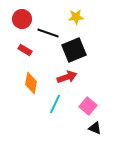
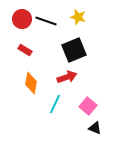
yellow star: moved 2 px right; rotated 21 degrees clockwise
black line: moved 2 px left, 12 px up
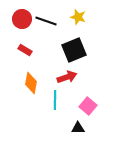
cyan line: moved 4 px up; rotated 24 degrees counterclockwise
black triangle: moved 17 px left; rotated 24 degrees counterclockwise
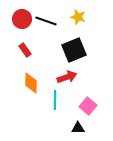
red rectangle: rotated 24 degrees clockwise
orange diamond: rotated 10 degrees counterclockwise
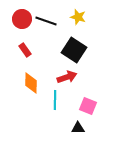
black square: rotated 35 degrees counterclockwise
pink square: rotated 18 degrees counterclockwise
